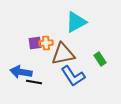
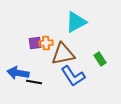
blue arrow: moved 3 px left, 1 px down
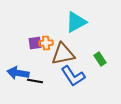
black line: moved 1 px right, 1 px up
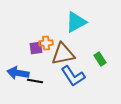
purple square: moved 1 px right, 5 px down
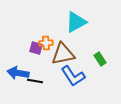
purple square: rotated 24 degrees clockwise
